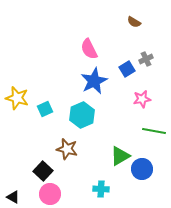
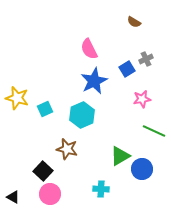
green line: rotated 15 degrees clockwise
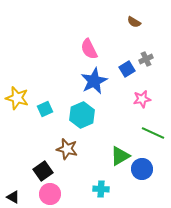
green line: moved 1 px left, 2 px down
black square: rotated 12 degrees clockwise
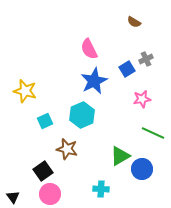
yellow star: moved 8 px right, 7 px up
cyan square: moved 12 px down
black triangle: rotated 24 degrees clockwise
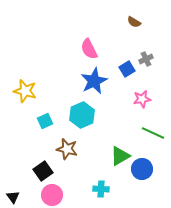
pink circle: moved 2 px right, 1 px down
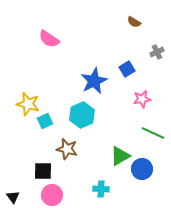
pink semicircle: moved 40 px left, 10 px up; rotated 30 degrees counterclockwise
gray cross: moved 11 px right, 7 px up
yellow star: moved 3 px right, 13 px down
black square: rotated 36 degrees clockwise
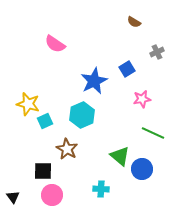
pink semicircle: moved 6 px right, 5 px down
brown star: rotated 15 degrees clockwise
green triangle: rotated 50 degrees counterclockwise
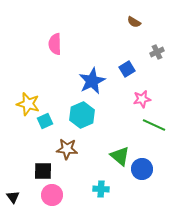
pink semicircle: rotated 55 degrees clockwise
blue star: moved 2 px left
green line: moved 1 px right, 8 px up
brown star: rotated 25 degrees counterclockwise
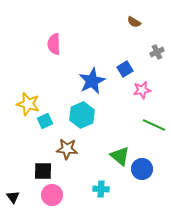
pink semicircle: moved 1 px left
blue square: moved 2 px left
pink star: moved 9 px up
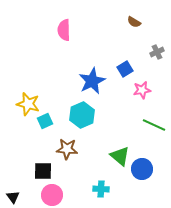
pink semicircle: moved 10 px right, 14 px up
